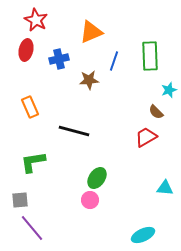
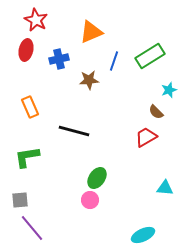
green rectangle: rotated 60 degrees clockwise
green L-shape: moved 6 px left, 5 px up
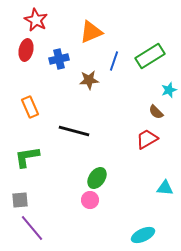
red trapezoid: moved 1 px right, 2 px down
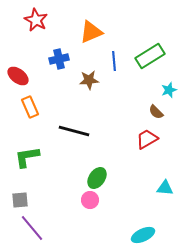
red ellipse: moved 8 px left, 26 px down; rotated 65 degrees counterclockwise
blue line: rotated 24 degrees counterclockwise
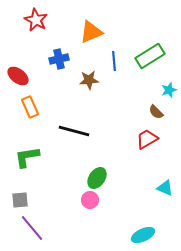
cyan triangle: rotated 18 degrees clockwise
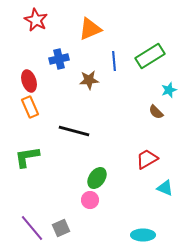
orange triangle: moved 1 px left, 3 px up
red ellipse: moved 11 px right, 5 px down; rotated 35 degrees clockwise
red trapezoid: moved 20 px down
gray square: moved 41 px right, 28 px down; rotated 18 degrees counterclockwise
cyan ellipse: rotated 25 degrees clockwise
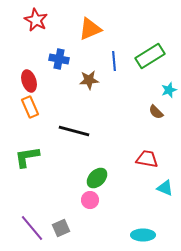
blue cross: rotated 24 degrees clockwise
red trapezoid: rotated 40 degrees clockwise
green ellipse: rotated 10 degrees clockwise
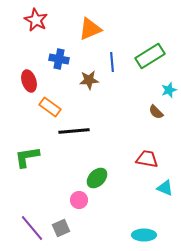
blue line: moved 2 px left, 1 px down
orange rectangle: moved 20 px right; rotated 30 degrees counterclockwise
black line: rotated 20 degrees counterclockwise
pink circle: moved 11 px left
cyan ellipse: moved 1 px right
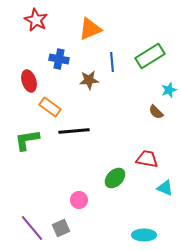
green L-shape: moved 17 px up
green ellipse: moved 18 px right
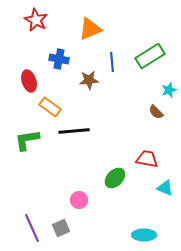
purple line: rotated 16 degrees clockwise
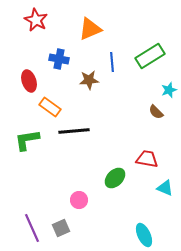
cyan ellipse: rotated 65 degrees clockwise
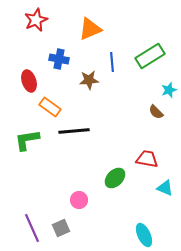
red star: rotated 20 degrees clockwise
